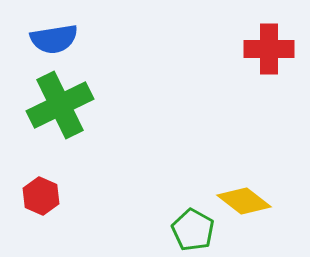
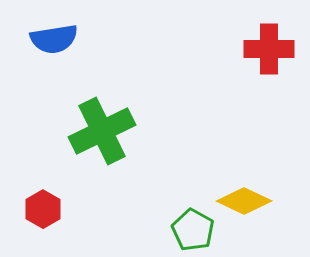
green cross: moved 42 px right, 26 px down
red hexagon: moved 2 px right, 13 px down; rotated 6 degrees clockwise
yellow diamond: rotated 12 degrees counterclockwise
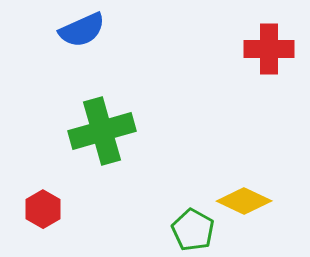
blue semicircle: moved 28 px right, 9 px up; rotated 15 degrees counterclockwise
green cross: rotated 10 degrees clockwise
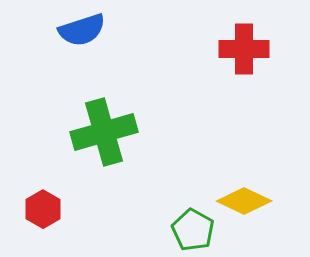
blue semicircle: rotated 6 degrees clockwise
red cross: moved 25 px left
green cross: moved 2 px right, 1 px down
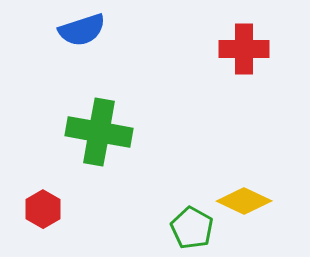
green cross: moved 5 px left; rotated 26 degrees clockwise
green pentagon: moved 1 px left, 2 px up
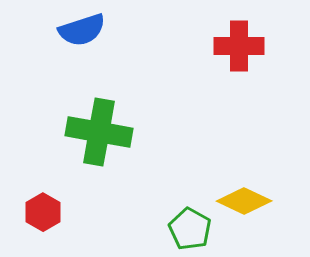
red cross: moved 5 px left, 3 px up
red hexagon: moved 3 px down
green pentagon: moved 2 px left, 1 px down
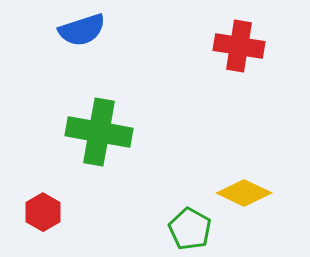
red cross: rotated 9 degrees clockwise
yellow diamond: moved 8 px up
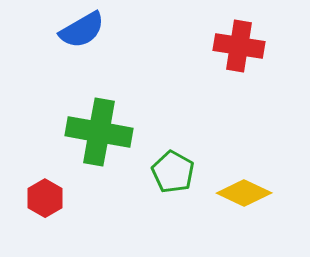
blue semicircle: rotated 12 degrees counterclockwise
red hexagon: moved 2 px right, 14 px up
green pentagon: moved 17 px left, 57 px up
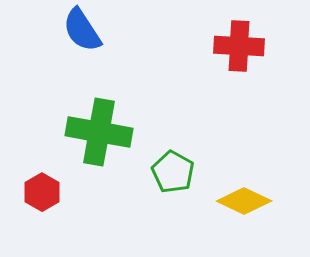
blue semicircle: rotated 87 degrees clockwise
red cross: rotated 6 degrees counterclockwise
yellow diamond: moved 8 px down
red hexagon: moved 3 px left, 6 px up
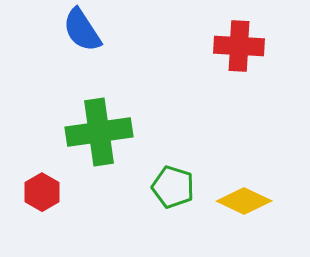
green cross: rotated 18 degrees counterclockwise
green pentagon: moved 15 px down; rotated 12 degrees counterclockwise
